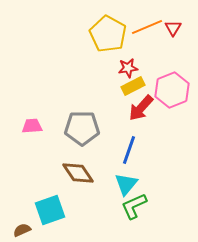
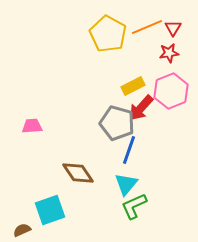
red star: moved 41 px right, 15 px up
pink hexagon: moved 1 px left, 1 px down
gray pentagon: moved 35 px right, 5 px up; rotated 16 degrees clockwise
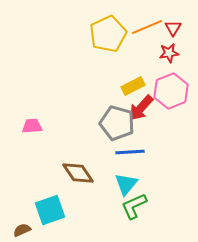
yellow pentagon: rotated 18 degrees clockwise
blue line: moved 1 px right, 2 px down; rotated 68 degrees clockwise
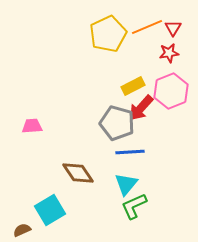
cyan square: rotated 12 degrees counterclockwise
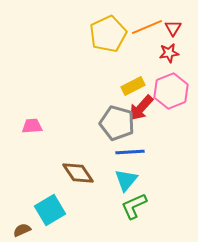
cyan triangle: moved 4 px up
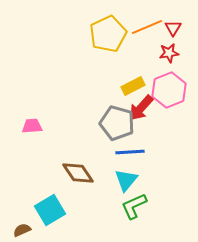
pink hexagon: moved 2 px left, 1 px up
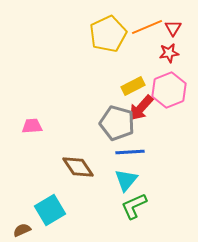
brown diamond: moved 6 px up
